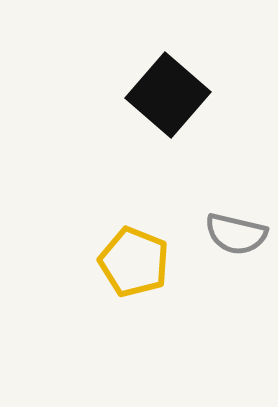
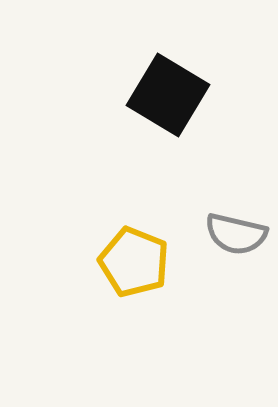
black square: rotated 10 degrees counterclockwise
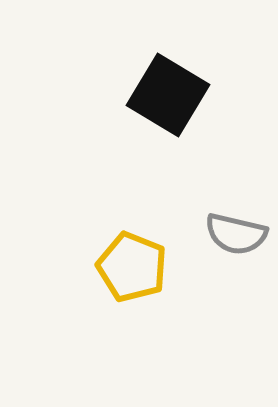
yellow pentagon: moved 2 px left, 5 px down
